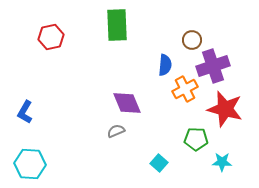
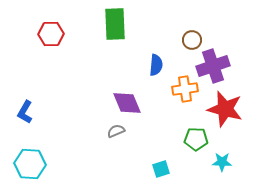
green rectangle: moved 2 px left, 1 px up
red hexagon: moved 3 px up; rotated 10 degrees clockwise
blue semicircle: moved 9 px left
orange cross: rotated 20 degrees clockwise
cyan square: moved 2 px right, 6 px down; rotated 30 degrees clockwise
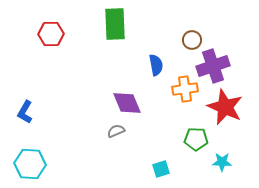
blue semicircle: rotated 15 degrees counterclockwise
red star: moved 2 px up; rotated 9 degrees clockwise
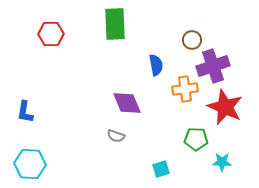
blue L-shape: rotated 20 degrees counterclockwise
gray semicircle: moved 5 px down; rotated 138 degrees counterclockwise
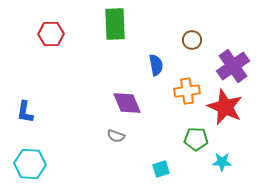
purple cross: moved 20 px right; rotated 16 degrees counterclockwise
orange cross: moved 2 px right, 2 px down
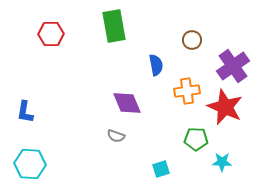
green rectangle: moved 1 px left, 2 px down; rotated 8 degrees counterclockwise
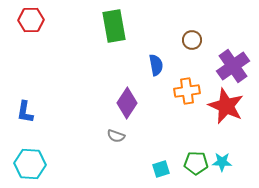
red hexagon: moved 20 px left, 14 px up
purple diamond: rotated 56 degrees clockwise
red star: moved 1 px right, 1 px up
green pentagon: moved 24 px down
